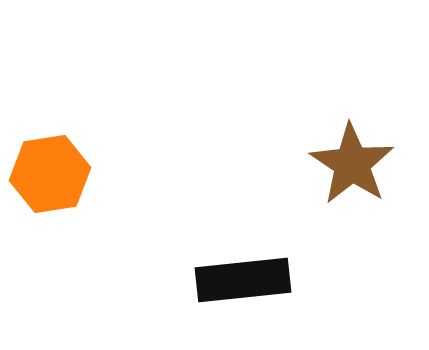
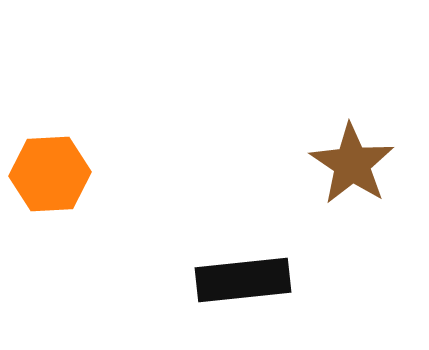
orange hexagon: rotated 6 degrees clockwise
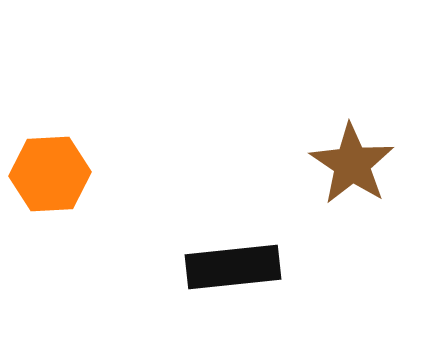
black rectangle: moved 10 px left, 13 px up
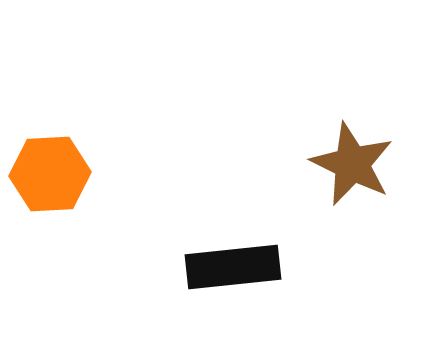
brown star: rotated 8 degrees counterclockwise
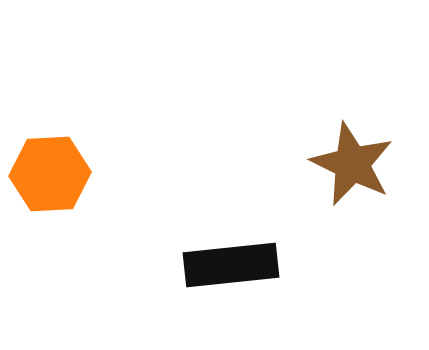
black rectangle: moved 2 px left, 2 px up
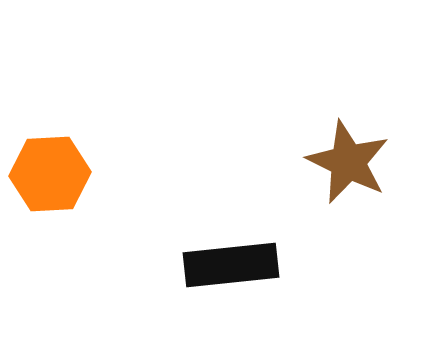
brown star: moved 4 px left, 2 px up
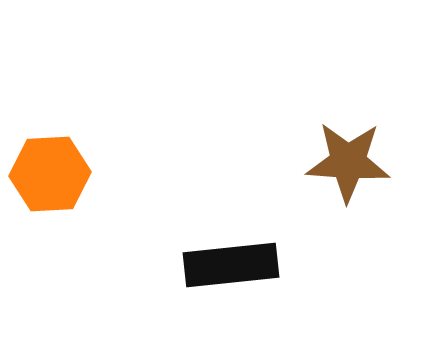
brown star: rotated 22 degrees counterclockwise
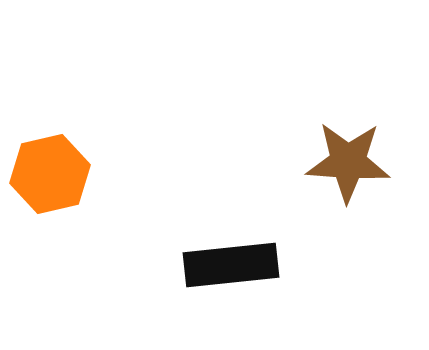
orange hexagon: rotated 10 degrees counterclockwise
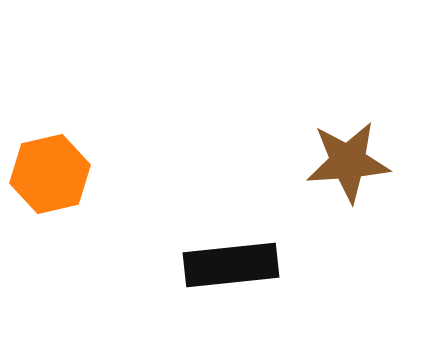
brown star: rotated 8 degrees counterclockwise
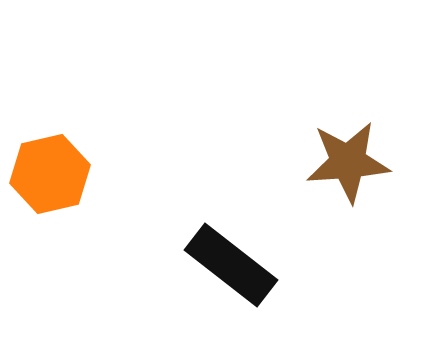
black rectangle: rotated 44 degrees clockwise
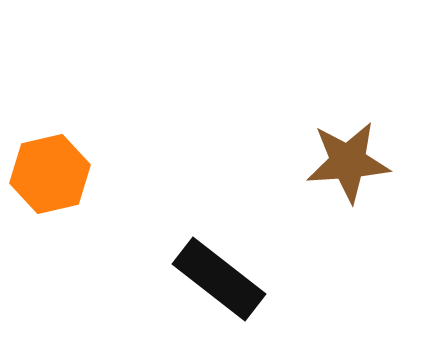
black rectangle: moved 12 px left, 14 px down
